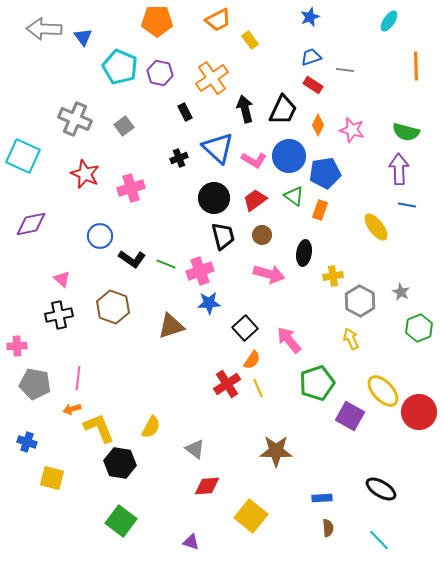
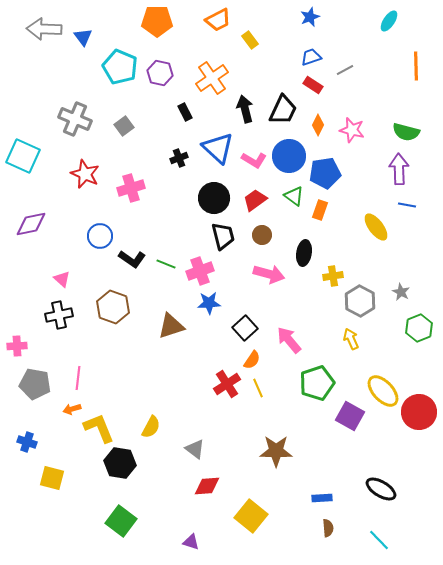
gray line at (345, 70): rotated 36 degrees counterclockwise
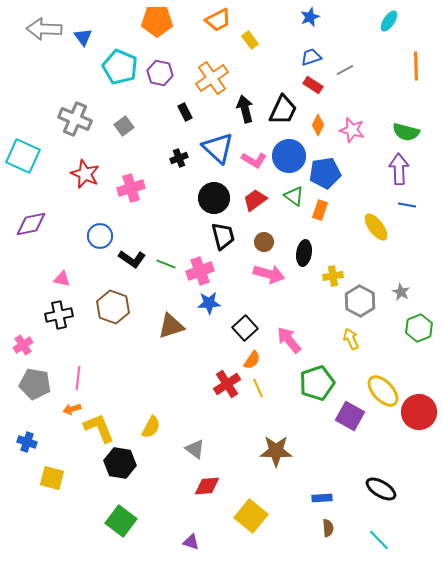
brown circle at (262, 235): moved 2 px right, 7 px down
pink triangle at (62, 279): rotated 30 degrees counterclockwise
pink cross at (17, 346): moved 6 px right, 1 px up; rotated 30 degrees counterclockwise
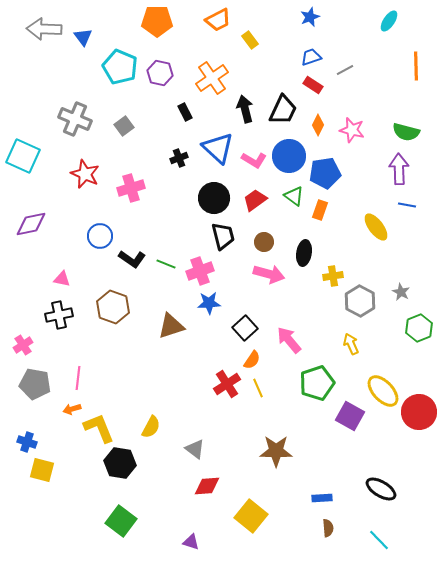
yellow arrow at (351, 339): moved 5 px down
yellow square at (52, 478): moved 10 px left, 8 px up
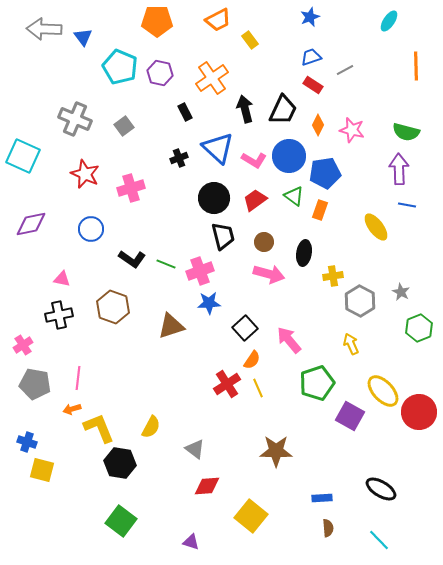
blue circle at (100, 236): moved 9 px left, 7 px up
